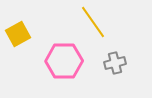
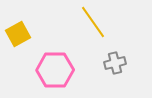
pink hexagon: moved 9 px left, 9 px down
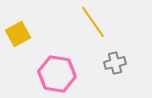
pink hexagon: moved 2 px right, 4 px down; rotated 9 degrees clockwise
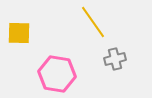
yellow square: moved 1 px right, 1 px up; rotated 30 degrees clockwise
gray cross: moved 4 px up
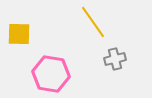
yellow square: moved 1 px down
pink hexagon: moved 6 px left
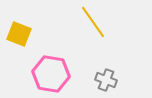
yellow square: rotated 20 degrees clockwise
gray cross: moved 9 px left, 21 px down; rotated 35 degrees clockwise
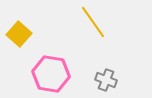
yellow square: rotated 20 degrees clockwise
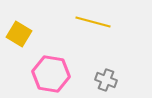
yellow line: rotated 40 degrees counterclockwise
yellow square: rotated 10 degrees counterclockwise
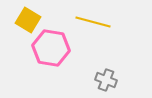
yellow square: moved 9 px right, 14 px up
pink hexagon: moved 26 px up
